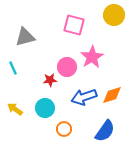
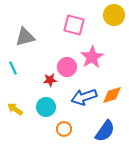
cyan circle: moved 1 px right, 1 px up
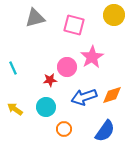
gray triangle: moved 10 px right, 19 px up
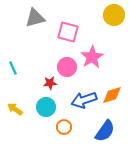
pink square: moved 6 px left, 7 px down
red star: moved 3 px down
blue arrow: moved 3 px down
orange circle: moved 2 px up
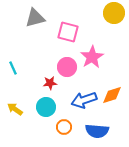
yellow circle: moved 2 px up
blue semicircle: moved 8 px left; rotated 60 degrees clockwise
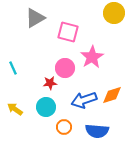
gray triangle: rotated 15 degrees counterclockwise
pink circle: moved 2 px left, 1 px down
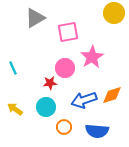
pink square: rotated 25 degrees counterclockwise
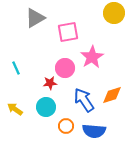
cyan line: moved 3 px right
blue arrow: rotated 75 degrees clockwise
orange circle: moved 2 px right, 1 px up
blue semicircle: moved 3 px left
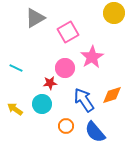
pink square: rotated 20 degrees counterclockwise
cyan line: rotated 40 degrees counterclockwise
cyan circle: moved 4 px left, 3 px up
blue semicircle: moved 1 px right, 1 px down; rotated 45 degrees clockwise
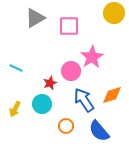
pink square: moved 1 px right, 6 px up; rotated 30 degrees clockwise
pink circle: moved 6 px right, 3 px down
red star: rotated 16 degrees counterclockwise
yellow arrow: rotated 98 degrees counterclockwise
blue semicircle: moved 4 px right, 1 px up
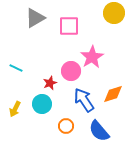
orange diamond: moved 1 px right, 1 px up
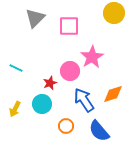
gray triangle: rotated 15 degrees counterclockwise
pink circle: moved 1 px left
